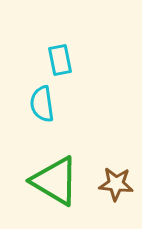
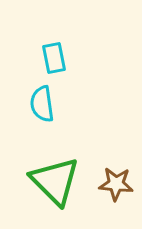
cyan rectangle: moved 6 px left, 2 px up
green triangle: rotated 14 degrees clockwise
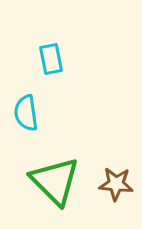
cyan rectangle: moved 3 px left, 1 px down
cyan semicircle: moved 16 px left, 9 px down
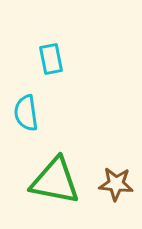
green triangle: rotated 34 degrees counterclockwise
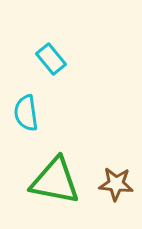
cyan rectangle: rotated 28 degrees counterclockwise
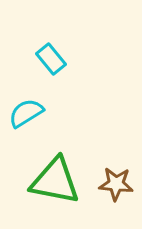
cyan semicircle: rotated 66 degrees clockwise
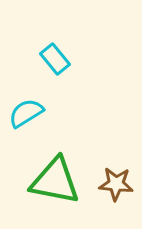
cyan rectangle: moved 4 px right
